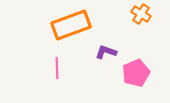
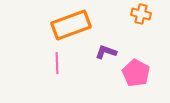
orange cross: rotated 18 degrees counterclockwise
pink line: moved 5 px up
pink pentagon: rotated 20 degrees counterclockwise
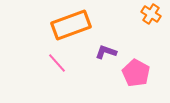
orange cross: moved 10 px right; rotated 18 degrees clockwise
pink line: rotated 40 degrees counterclockwise
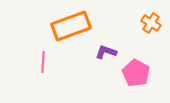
orange cross: moved 9 px down
orange rectangle: moved 1 px down
pink line: moved 14 px left, 1 px up; rotated 45 degrees clockwise
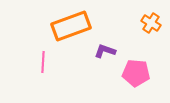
purple L-shape: moved 1 px left, 1 px up
pink pentagon: rotated 24 degrees counterclockwise
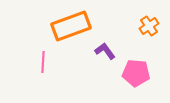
orange cross: moved 2 px left, 3 px down; rotated 24 degrees clockwise
purple L-shape: rotated 35 degrees clockwise
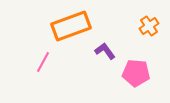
pink line: rotated 25 degrees clockwise
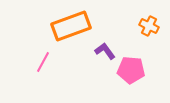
orange cross: rotated 30 degrees counterclockwise
pink pentagon: moved 5 px left, 3 px up
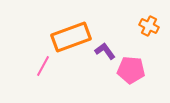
orange rectangle: moved 11 px down
pink line: moved 4 px down
